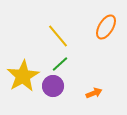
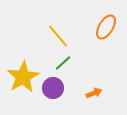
green line: moved 3 px right, 1 px up
yellow star: moved 1 px down
purple circle: moved 2 px down
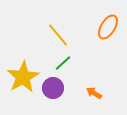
orange ellipse: moved 2 px right
yellow line: moved 1 px up
orange arrow: rotated 126 degrees counterclockwise
